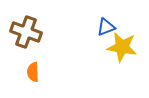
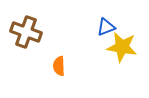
orange semicircle: moved 26 px right, 6 px up
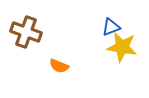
blue triangle: moved 5 px right
orange semicircle: rotated 66 degrees counterclockwise
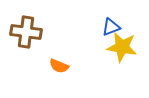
brown cross: rotated 12 degrees counterclockwise
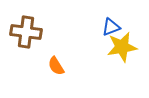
yellow star: rotated 20 degrees counterclockwise
orange semicircle: moved 3 px left; rotated 36 degrees clockwise
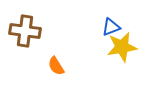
brown cross: moved 1 px left, 1 px up
